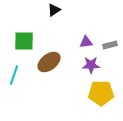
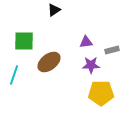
gray rectangle: moved 2 px right, 5 px down
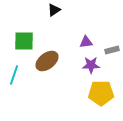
brown ellipse: moved 2 px left, 1 px up
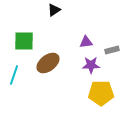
brown ellipse: moved 1 px right, 2 px down
